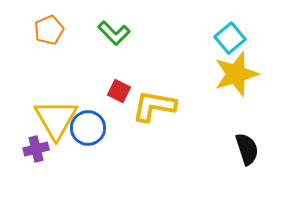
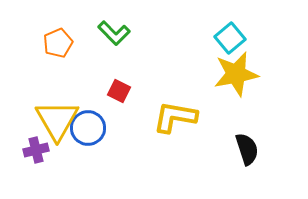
orange pentagon: moved 9 px right, 13 px down
yellow star: rotated 6 degrees clockwise
yellow L-shape: moved 21 px right, 11 px down
yellow triangle: moved 1 px right, 1 px down
purple cross: moved 1 px down
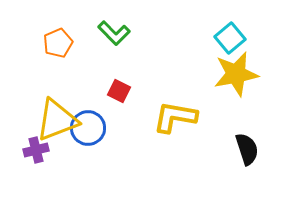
yellow triangle: rotated 39 degrees clockwise
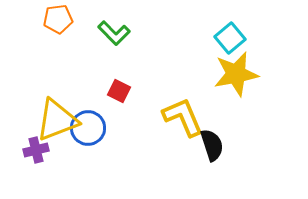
orange pentagon: moved 24 px up; rotated 16 degrees clockwise
yellow L-shape: moved 8 px right; rotated 57 degrees clockwise
black semicircle: moved 35 px left, 4 px up
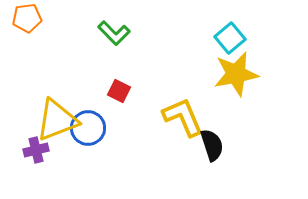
orange pentagon: moved 31 px left, 1 px up
